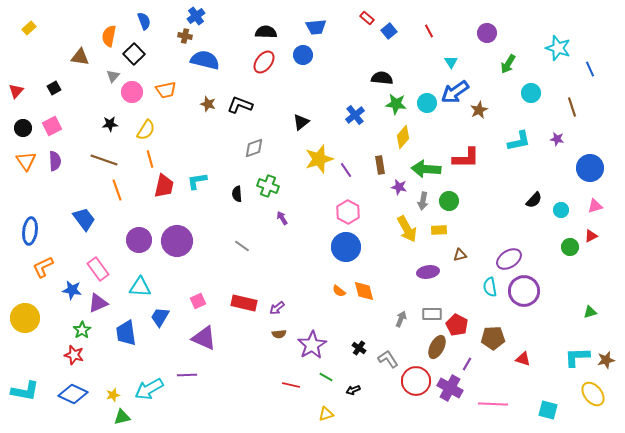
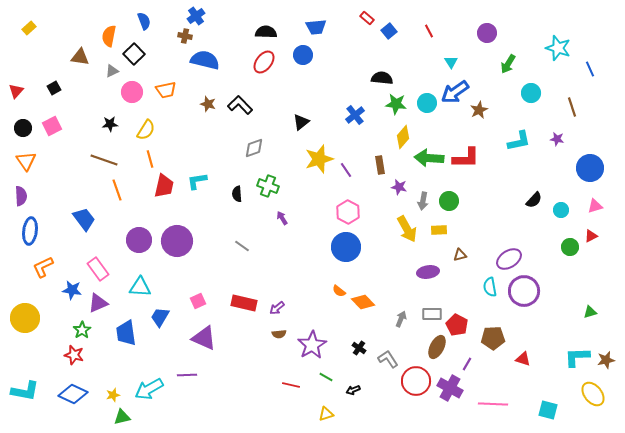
gray triangle at (113, 76): moved 1 px left, 5 px up; rotated 24 degrees clockwise
black L-shape at (240, 105): rotated 25 degrees clockwise
purple semicircle at (55, 161): moved 34 px left, 35 px down
green arrow at (426, 169): moved 3 px right, 11 px up
orange diamond at (364, 291): moved 1 px left, 11 px down; rotated 30 degrees counterclockwise
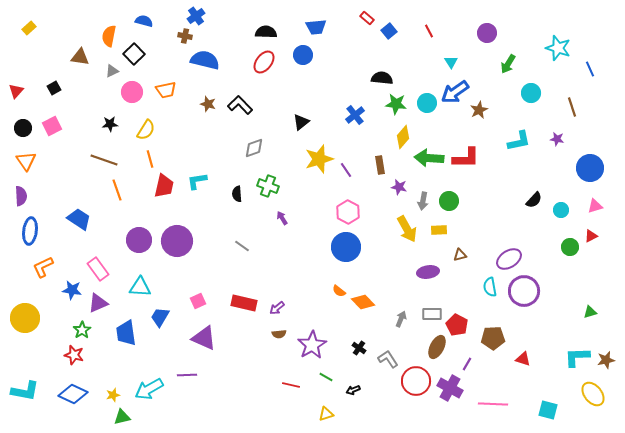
blue semicircle at (144, 21): rotated 54 degrees counterclockwise
blue trapezoid at (84, 219): moved 5 px left; rotated 20 degrees counterclockwise
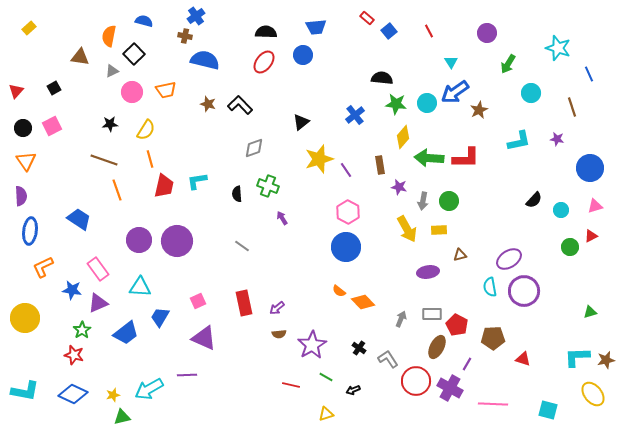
blue line at (590, 69): moved 1 px left, 5 px down
red rectangle at (244, 303): rotated 65 degrees clockwise
blue trapezoid at (126, 333): rotated 120 degrees counterclockwise
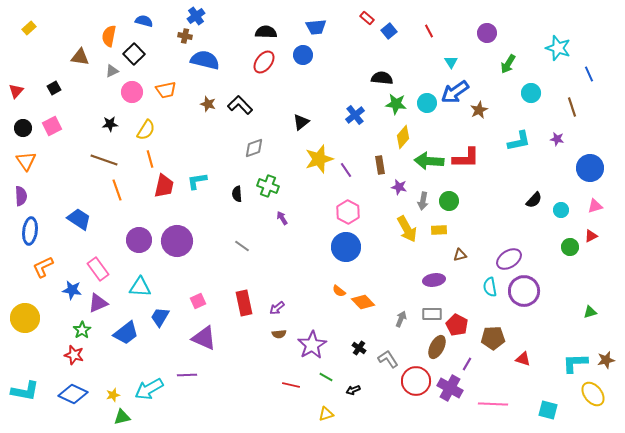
green arrow at (429, 158): moved 3 px down
purple ellipse at (428, 272): moved 6 px right, 8 px down
cyan L-shape at (577, 357): moved 2 px left, 6 px down
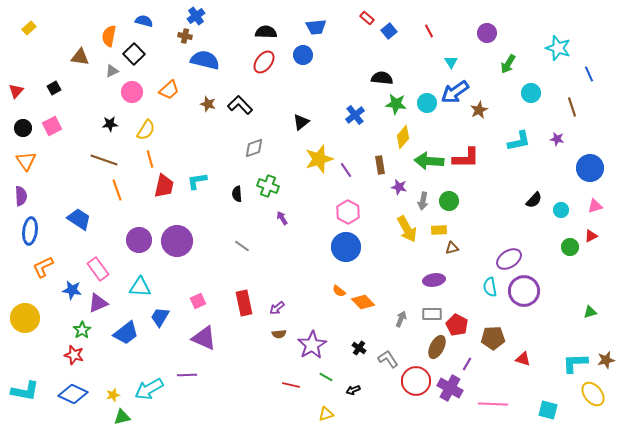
orange trapezoid at (166, 90): moved 3 px right; rotated 30 degrees counterclockwise
brown triangle at (460, 255): moved 8 px left, 7 px up
